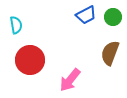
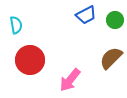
green circle: moved 2 px right, 3 px down
brown semicircle: moved 1 px right, 5 px down; rotated 25 degrees clockwise
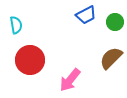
green circle: moved 2 px down
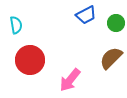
green circle: moved 1 px right, 1 px down
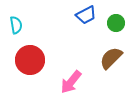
pink arrow: moved 1 px right, 2 px down
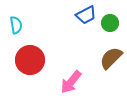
green circle: moved 6 px left
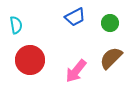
blue trapezoid: moved 11 px left, 2 px down
pink arrow: moved 5 px right, 11 px up
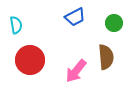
green circle: moved 4 px right
brown semicircle: moved 5 px left, 1 px up; rotated 130 degrees clockwise
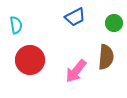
brown semicircle: rotated 10 degrees clockwise
